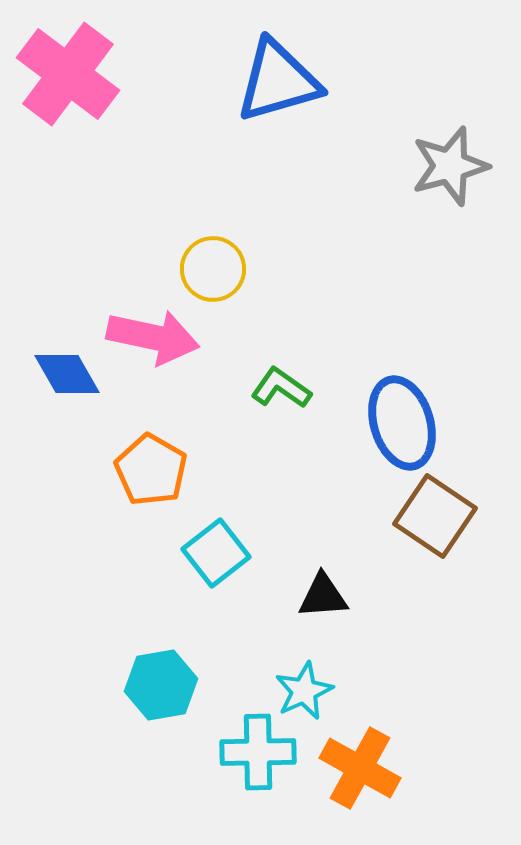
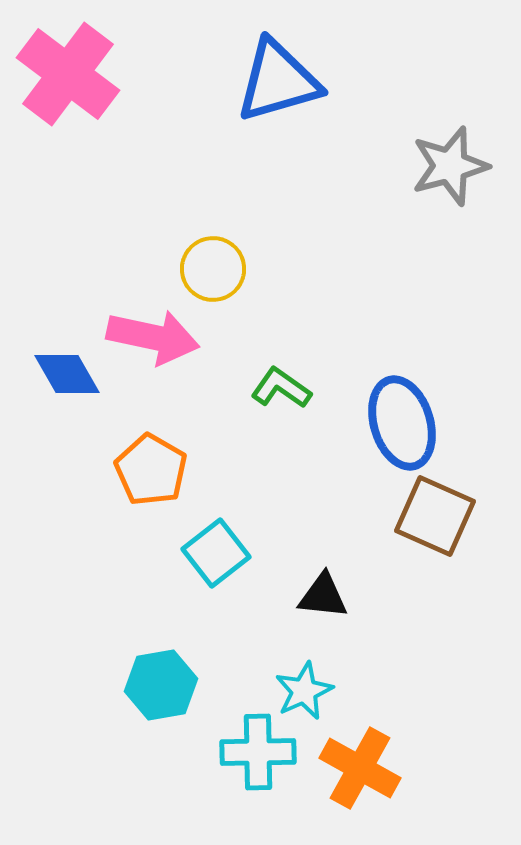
brown square: rotated 10 degrees counterclockwise
black triangle: rotated 10 degrees clockwise
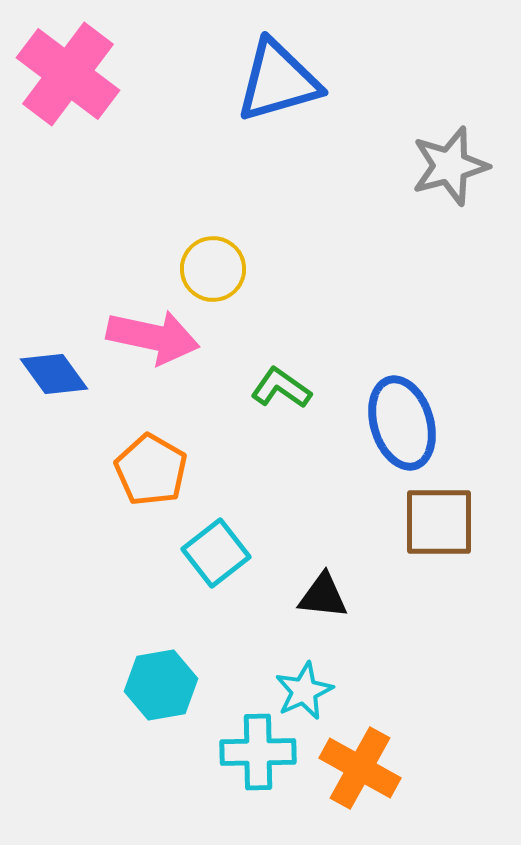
blue diamond: moved 13 px left; rotated 6 degrees counterclockwise
brown square: moved 4 px right, 6 px down; rotated 24 degrees counterclockwise
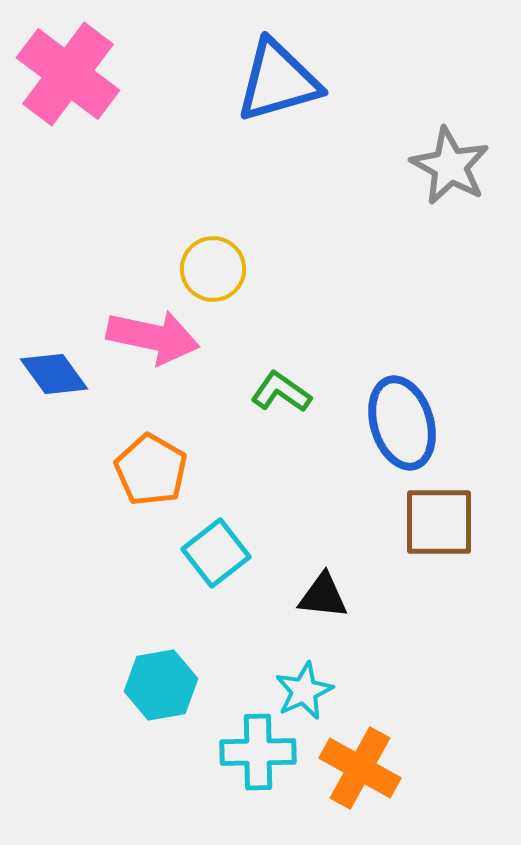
gray star: rotated 28 degrees counterclockwise
green L-shape: moved 4 px down
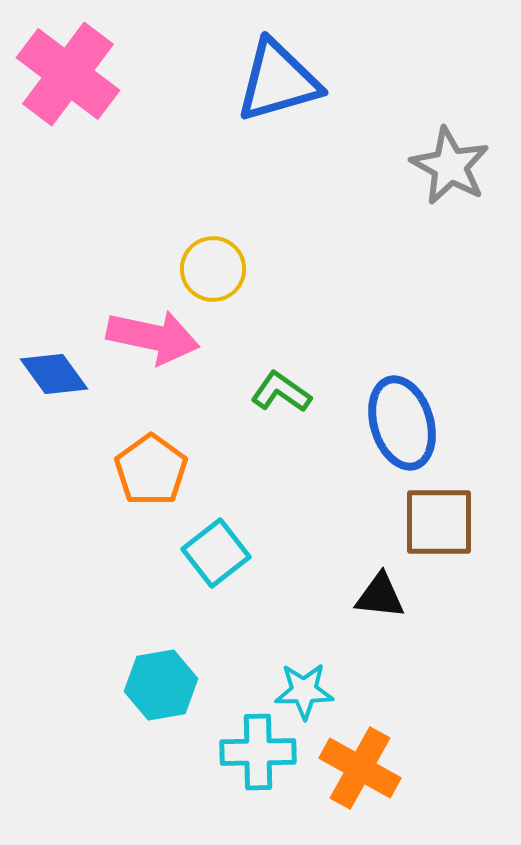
orange pentagon: rotated 6 degrees clockwise
black triangle: moved 57 px right
cyan star: rotated 24 degrees clockwise
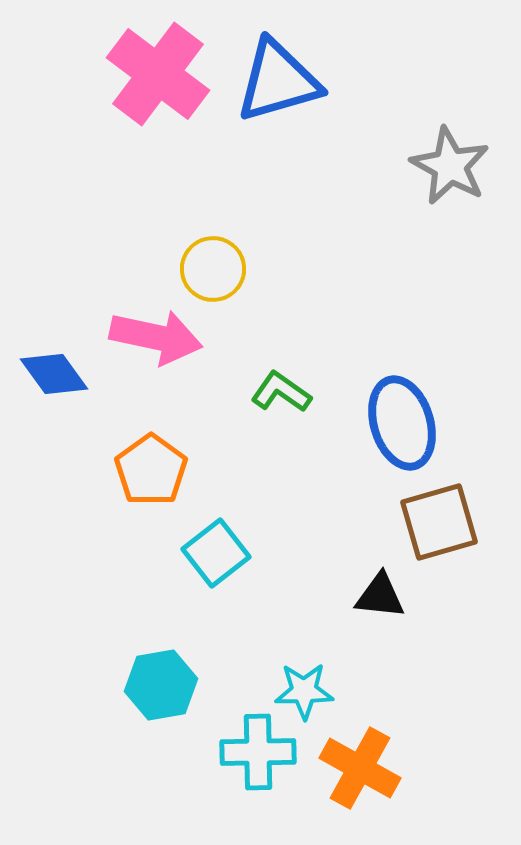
pink cross: moved 90 px right
pink arrow: moved 3 px right
brown square: rotated 16 degrees counterclockwise
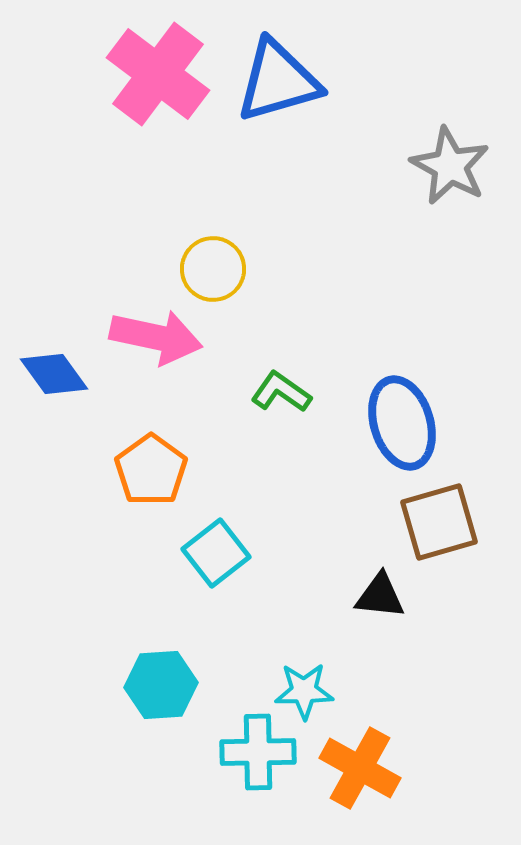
cyan hexagon: rotated 6 degrees clockwise
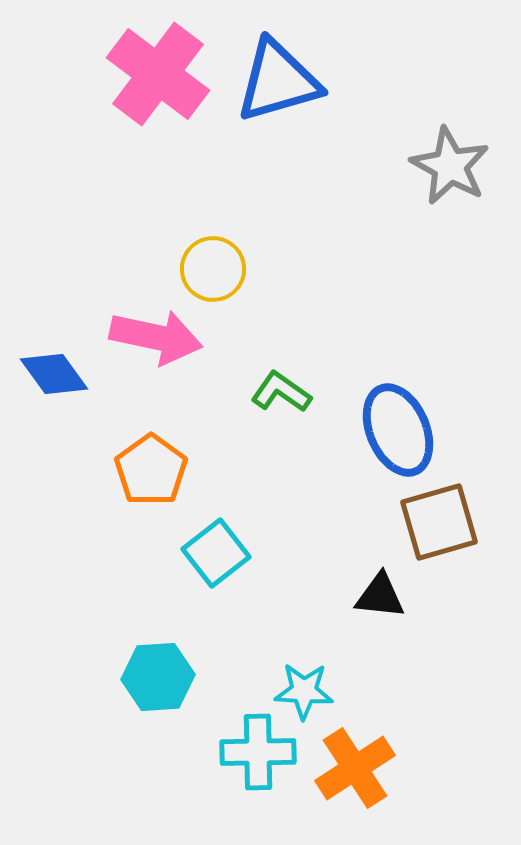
blue ellipse: moved 4 px left, 7 px down; rotated 6 degrees counterclockwise
cyan hexagon: moved 3 px left, 8 px up
cyan star: rotated 4 degrees clockwise
orange cross: moved 5 px left; rotated 28 degrees clockwise
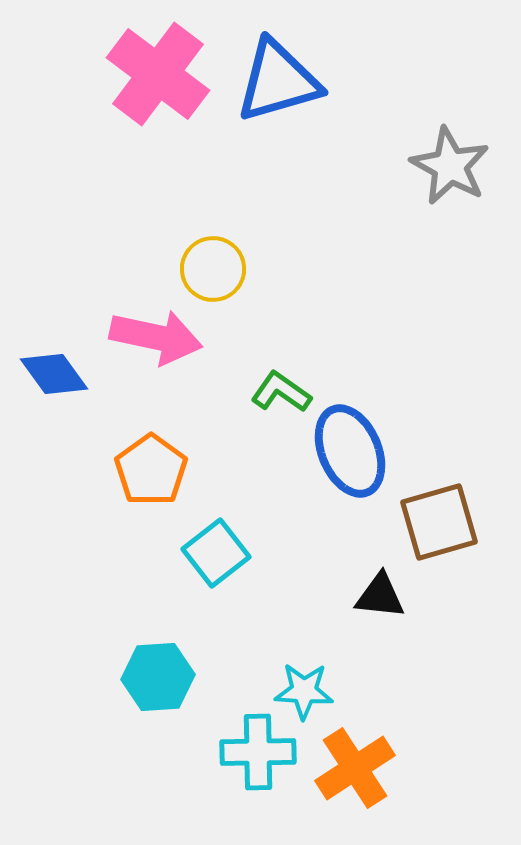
blue ellipse: moved 48 px left, 21 px down
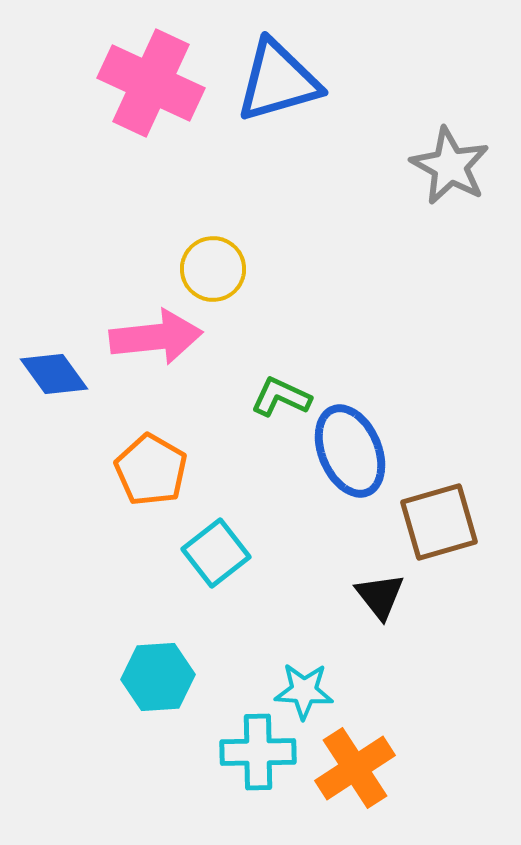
pink cross: moved 7 px left, 9 px down; rotated 12 degrees counterclockwise
pink arrow: rotated 18 degrees counterclockwise
green L-shape: moved 5 px down; rotated 10 degrees counterclockwise
orange pentagon: rotated 6 degrees counterclockwise
black triangle: rotated 46 degrees clockwise
